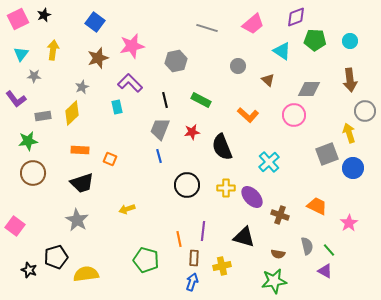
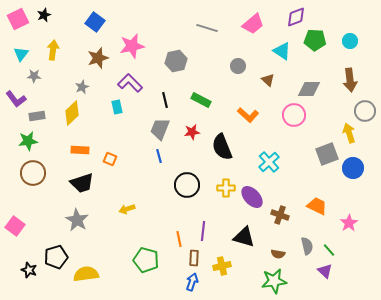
gray rectangle at (43, 116): moved 6 px left
purple triangle at (325, 271): rotated 14 degrees clockwise
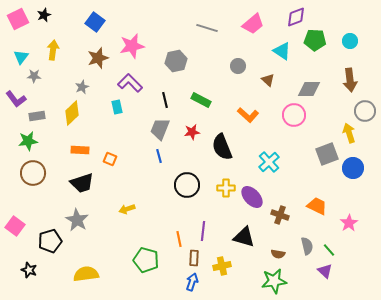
cyan triangle at (21, 54): moved 3 px down
black pentagon at (56, 257): moved 6 px left, 16 px up
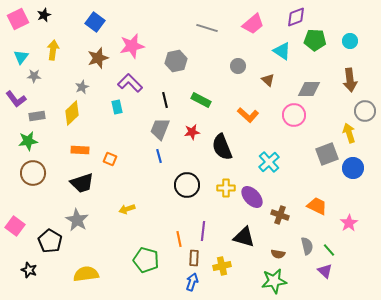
black pentagon at (50, 241): rotated 25 degrees counterclockwise
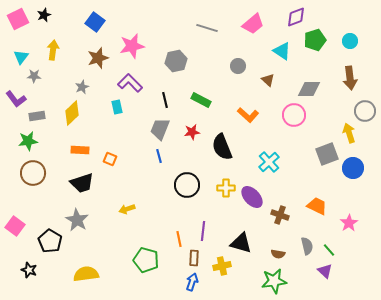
green pentagon at (315, 40): rotated 20 degrees counterclockwise
brown arrow at (350, 80): moved 2 px up
black triangle at (244, 237): moved 3 px left, 6 px down
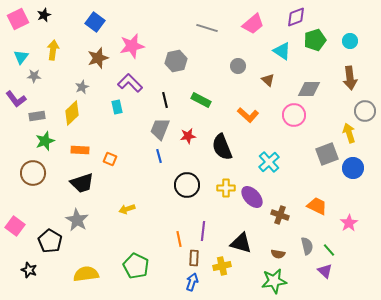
red star at (192, 132): moved 4 px left, 4 px down
green star at (28, 141): moved 17 px right; rotated 12 degrees counterclockwise
green pentagon at (146, 260): moved 10 px left, 6 px down; rotated 10 degrees clockwise
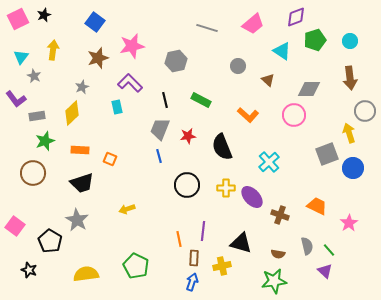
gray star at (34, 76): rotated 24 degrees clockwise
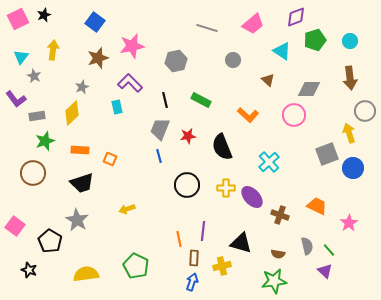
gray circle at (238, 66): moved 5 px left, 6 px up
